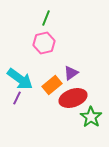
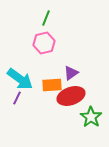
orange rectangle: rotated 36 degrees clockwise
red ellipse: moved 2 px left, 2 px up
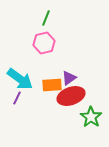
purple triangle: moved 2 px left, 5 px down
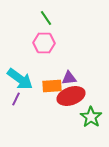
green line: rotated 56 degrees counterclockwise
pink hexagon: rotated 15 degrees clockwise
purple triangle: rotated 28 degrees clockwise
orange rectangle: moved 1 px down
purple line: moved 1 px left, 1 px down
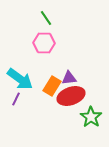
orange rectangle: rotated 54 degrees counterclockwise
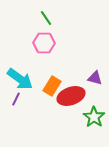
purple triangle: moved 26 px right; rotated 21 degrees clockwise
green star: moved 3 px right
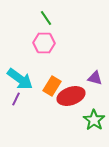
green star: moved 3 px down
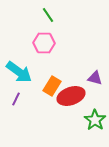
green line: moved 2 px right, 3 px up
cyan arrow: moved 1 px left, 7 px up
green star: moved 1 px right
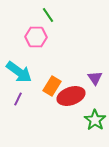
pink hexagon: moved 8 px left, 6 px up
purple triangle: rotated 42 degrees clockwise
purple line: moved 2 px right
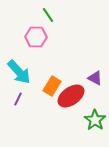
cyan arrow: rotated 12 degrees clockwise
purple triangle: rotated 28 degrees counterclockwise
red ellipse: rotated 16 degrees counterclockwise
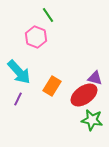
pink hexagon: rotated 20 degrees clockwise
purple triangle: rotated 14 degrees counterclockwise
red ellipse: moved 13 px right, 1 px up
green star: moved 3 px left; rotated 25 degrees counterclockwise
